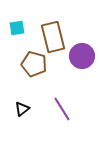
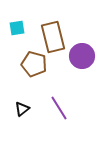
purple line: moved 3 px left, 1 px up
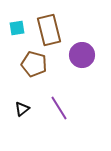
brown rectangle: moved 4 px left, 7 px up
purple circle: moved 1 px up
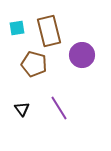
brown rectangle: moved 1 px down
black triangle: rotated 28 degrees counterclockwise
